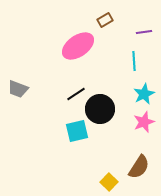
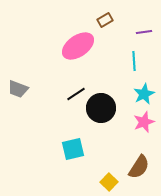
black circle: moved 1 px right, 1 px up
cyan square: moved 4 px left, 18 px down
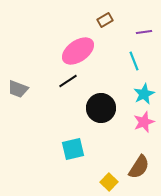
pink ellipse: moved 5 px down
cyan line: rotated 18 degrees counterclockwise
black line: moved 8 px left, 13 px up
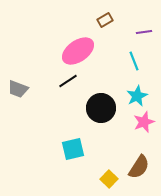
cyan star: moved 7 px left, 2 px down
yellow square: moved 3 px up
